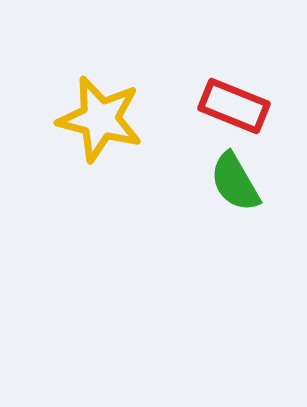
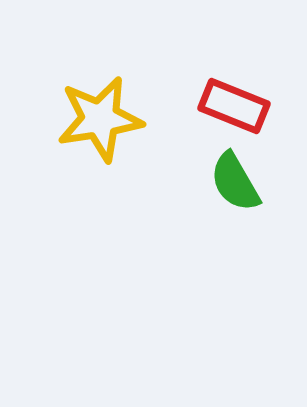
yellow star: rotated 24 degrees counterclockwise
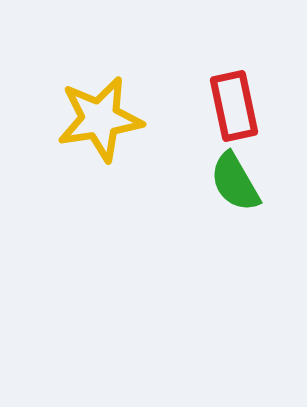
red rectangle: rotated 56 degrees clockwise
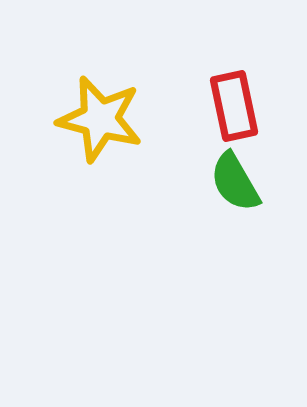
yellow star: rotated 24 degrees clockwise
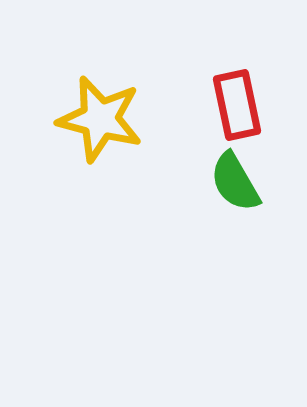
red rectangle: moved 3 px right, 1 px up
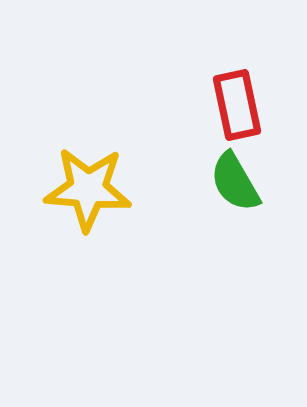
yellow star: moved 12 px left, 70 px down; rotated 10 degrees counterclockwise
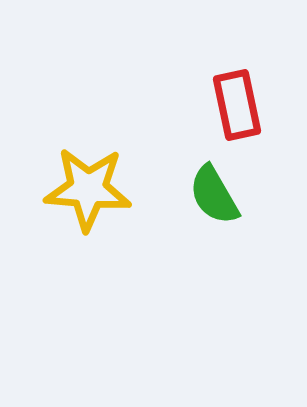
green semicircle: moved 21 px left, 13 px down
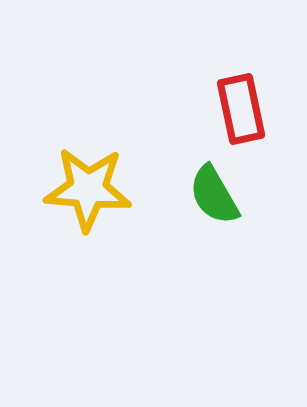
red rectangle: moved 4 px right, 4 px down
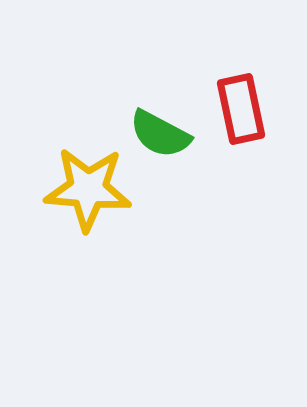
green semicircle: moved 54 px left, 61 px up; rotated 32 degrees counterclockwise
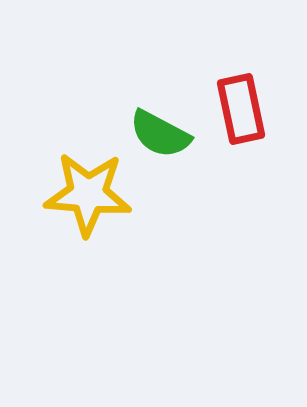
yellow star: moved 5 px down
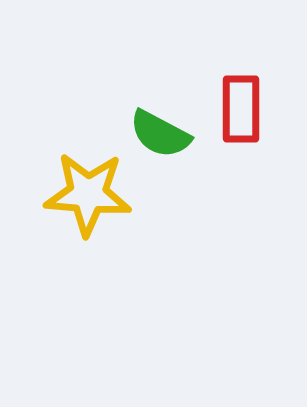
red rectangle: rotated 12 degrees clockwise
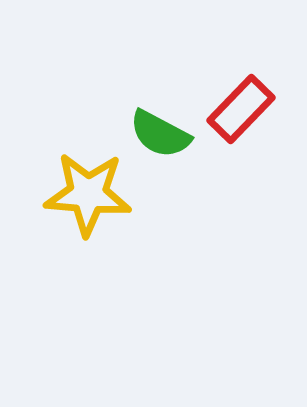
red rectangle: rotated 44 degrees clockwise
